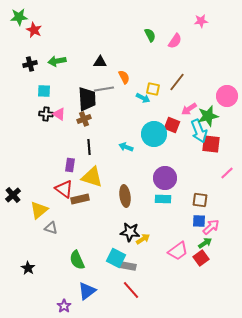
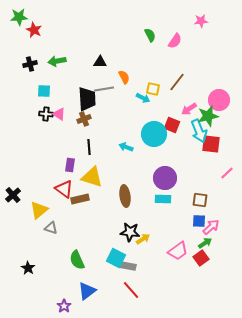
pink circle at (227, 96): moved 8 px left, 4 px down
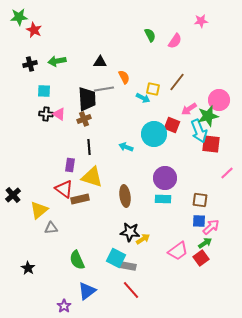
gray triangle at (51, 228): rotated 24 degrees counterclockwise
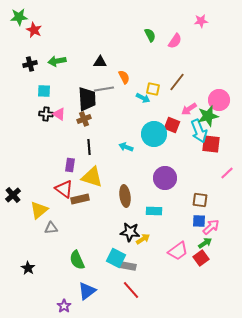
cyan rectangle at (163, 199): moved 9 px left, 12 px down
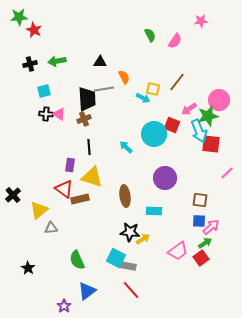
cyan square at (44, 91): rotated 16 degrees counterclockwise
cyan arrow at (126, 147): rotated 24 degrees clockwise
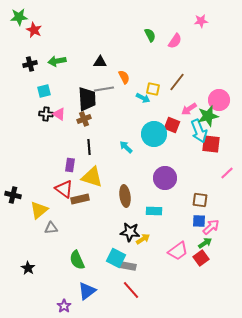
black cross at (13, 195): rotated 35 degrees counterclockwise
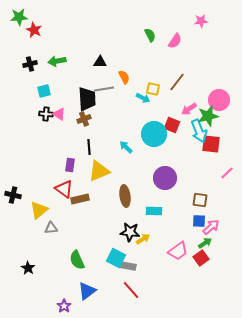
yellow triangle at (92, 177): moved 7 px right, 6 px up; rotated 40 degrees counterclockwise
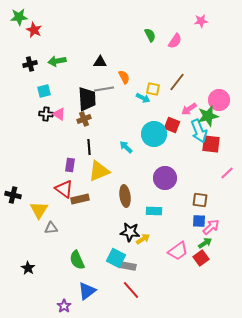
yellow triangle at (39, 210): rotated 18 degrees counterclockwise
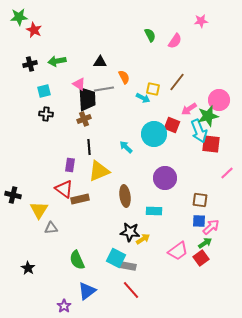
pink triangle at (59, 114): moved 20 px right, 30 px up
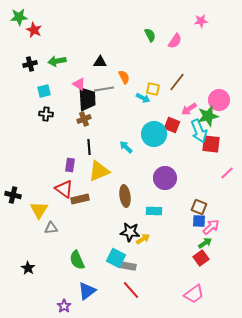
brown square at (200, 200): moved 1 px left, 7 px down; rotated 14 degrees clockwise
pink trapezoid at (178, 251): moved 16 px right, 43 px down
